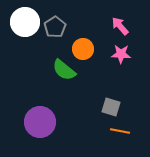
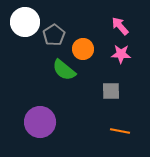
gray pentagon: moved 1 px left, 8 px down
gray square: moved 16 px up; rotated 18 degrees counterclockwise
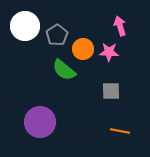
white circle: moved 4 px down
pink arrow: rotated 24 degrees clockwise
gray pentagon: moved 3 px right
pink star: moved 12 px left, 2 px up
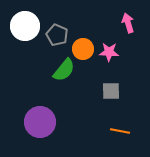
pink arrow: moved 8 px right, 3 px up
gray pentagon: rotated 15 degrees counterclockwise
green semicircle: rotated 90 degrees counterclockwise
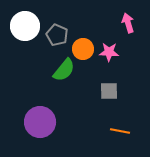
gray square: moved 2 px left
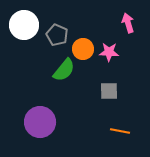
white circle: moved 1 px left, 1 px up
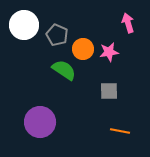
pink star: rotated 12 degrees counterclockwise
green semicircle: rotated 95 degrees counterclockwise
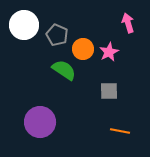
pink star: rotated 18 degrees counterclockwise
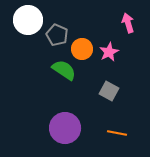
white circle: moved 4 px right, 5 px up
orange circle: moved 1 px left
gray square: rotated 30 degrees clockwise
purple circle: moved 25 px right, 6 px down
orange line: moved 3 px left, 2 px down
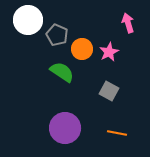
green semicircle: moved 2 px left, 2 px down
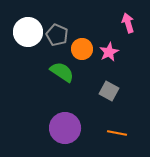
white circle: moved 12 px down
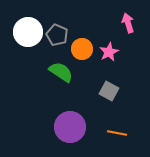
green semicircle: moved 1 px left
purple circle: moved 5 px right, 1 px up
